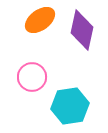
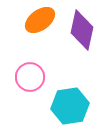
pink circle: moved 2 px left
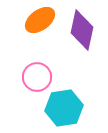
pink circle: moved 7 px right
cyan hexagon: moved 6 px left, 2 px down
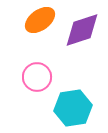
purple diamond: rotated 60 degrees clockwise
cyan hexagon: moved 9 px right
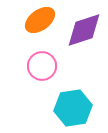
purple diamond: moved 2 px right
pink circle: moved 5 px right, 11 px up
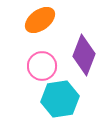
purple diamond: moved 25 px down; rotated 51 degrees counterclockwise
cyan hexagon: moved 13 px left, 9 px up
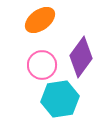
purple diamond: moved 3 px left, 2 px down; rotated 15 degrees clockwise
pink circle: moved 1 px up
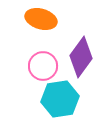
orange ellipse: moved 1 px right, 1 px up; rotated 52 degrees clockwise
pink circle: moved 1 px right, 1 px down
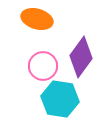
orange ellipse: moved 4 px left
cyan hexagon: rotated 18 degrees clockwise
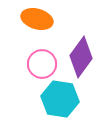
pink circle: moved 1 px left, 2 px up
